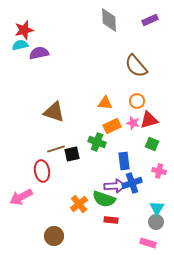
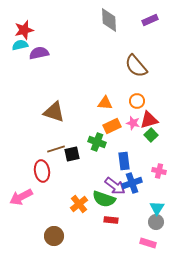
green square: moved 1 px left, 9 px up; rotated 24 degrees clockwise
purple arrow: rotated 40 degrees clockwise
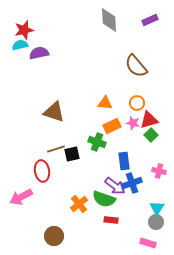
orange circle: moved 2 px down
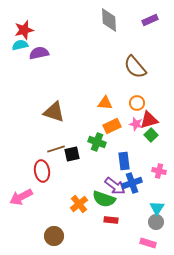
brown semicircle: moved 1 px left, 1 px down
pink star: moved 3 px right, 1 px down
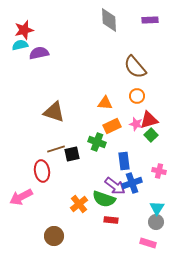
purple rectangle: rotated 21 degrees clockwise
orange circle: moved 7 px up
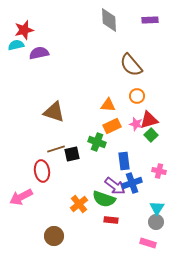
cyan semicircle: moved 4 px left
brown semicircle: moved 4 px left, 2 px up
orange triangle: moved 3 px right, 2 px down
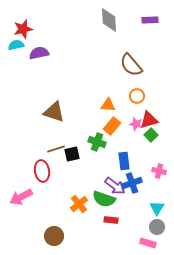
red star: moved 1 px left, 1 px up
orange rectangle: rotated 24 degrees counterclockwise
gray circle: moved 1 px right, 5 px down
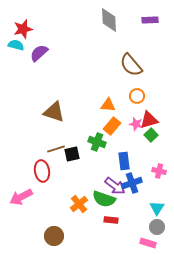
cyan semicircle: rotated 28 degrees clockwise
purple semicircle: rotated 30 degrees counterclockwise
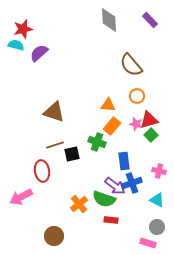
purple rectangle: rotated 49 degrees clockwise
brown line: moved 1 px left, 4 px up
cyan triangle: moved 8 px up; rotated 35 degrees counterclockwise
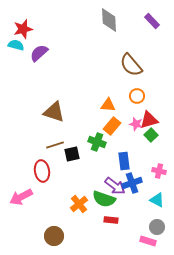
purple rectangle: moved 2 px right, 1 px down
pink rectangle: moved 2 px up
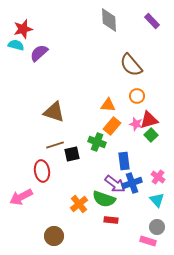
pink cross: moved 1 px left, 6 px down; rotated 24 degrees clockwise
purple arrow: moved 2 px up
cyan triangle: rotated 21 degrees clockwise
